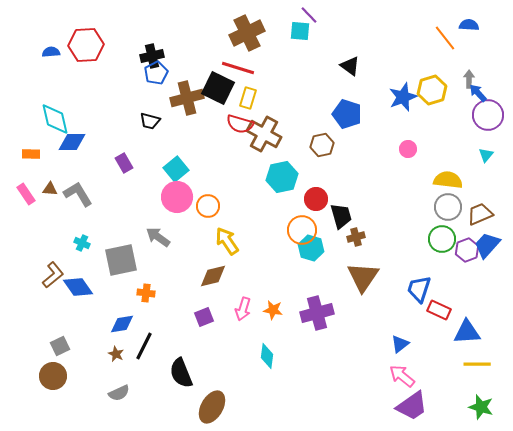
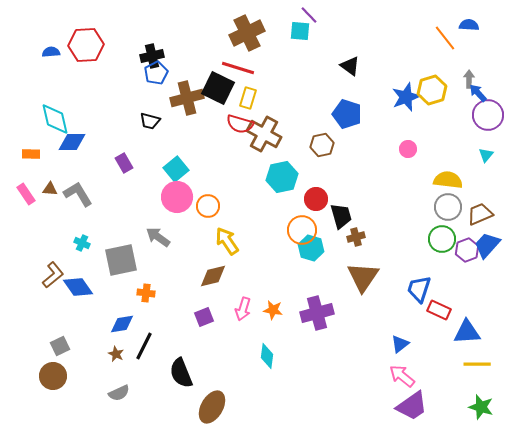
blue star at (403, 97): moved 3 px right
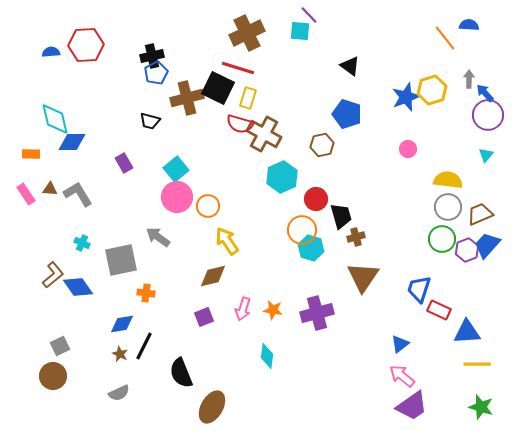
blue arrow at (478, 93): moved 7 px right
cyan hexagon at (282, 177): rotated 12 degrees counterclockwise
brown star at (116, 354): moved 4 px right
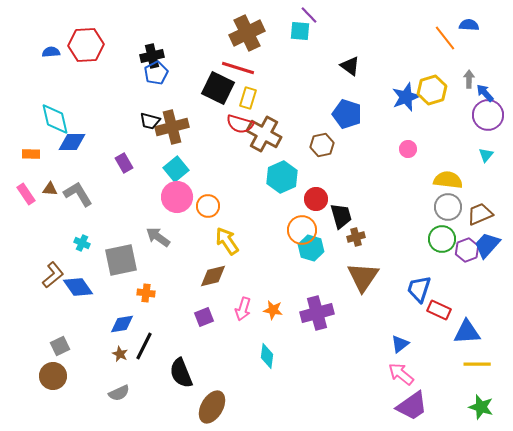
brown cross at (187, 98): moved 15 px left, 29 px down
pink arrow at (402, 376): moved 1 px left, 2 px up
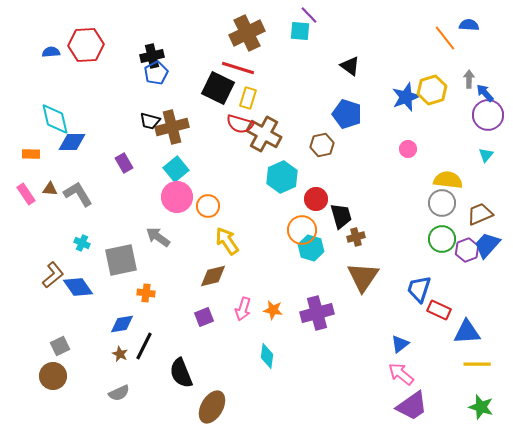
gray circle at (448, 207): moved 6 px left, 4 px up
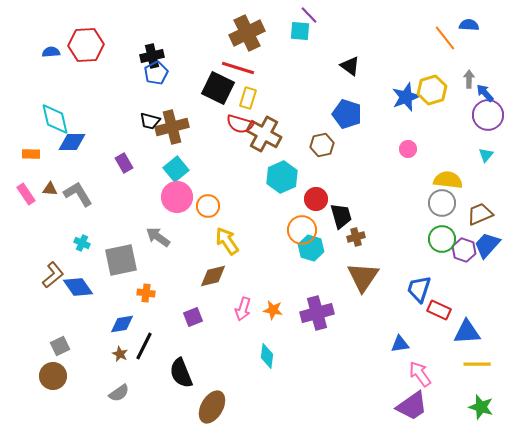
purple hexagon at (467, 250): moved 3 px left; rotated 20 degrees counterclockwise
purple square at (204, 317): moved 11 px left
blue triangle at (400, 344): rotated 30 degrees clockwise
pink arrow at (401, 374): moved 19 px right; rotated 16 degrees clockwise
gray semicircle at (119, 393): rotated 10 degrees counterclockwise
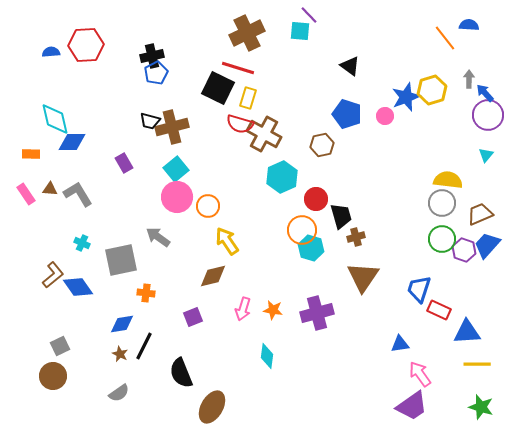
pink circle at (408, 149): moved 23 px left, 33 px up
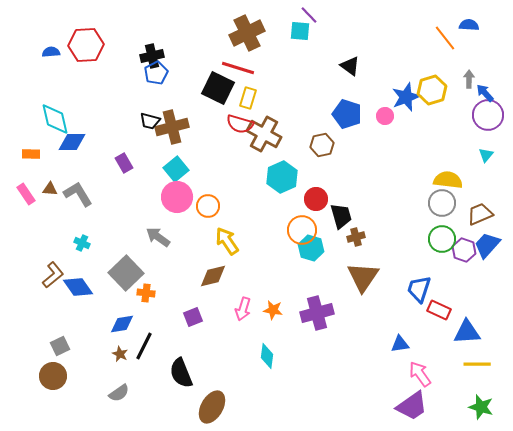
gray square at (121, 260): moved 5 px right, 13 px down; rotated 32 degrees counterclockwise
